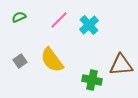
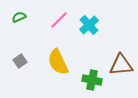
yellow semicircle: moved 6 px right, 2 px down; rotated 12 degrees clockwise
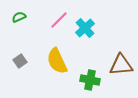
cyan cross: moved 4 px left, 3 px down
yellow semicircle: moved 1 px left, 1 px up
green cross: moved 2 px left
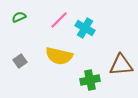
cyan cross: rotated 18 degrees counterclockwise
yellow semicircle: moved 2 px right, 5 px up; rotated 52 degrees counterclockwise
green cross: rotated 24 degrees counterclockwise
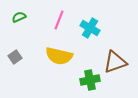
pink line: rotated 24 degrees counterclockwise
cyan cross: moved 5 px right
gray square: moved 5 px left, 4 px up
brown triangle: moved 6 px left, 3 px up; rotated 15 degrees counterclockwise
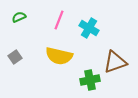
cyan cross: moved 1 px left
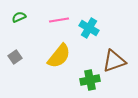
pink line: rotated 60 degrees clockwise
yellow semicircle: rotated 64 degrees counterclockwise
brown triangle: moved 1 px left, 1 px up
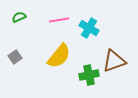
green cross: moved 1 px left, 5 px up
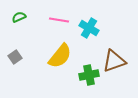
pink line: rotated 18 degrees clockwise
yellow semicircle: moved 1 px right
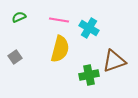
yellow semicircle: moved 7 px up; rotated 24 degrees counterclockwise
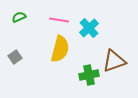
cyan cross: rotated 18 degrees clockwise
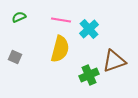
pink line: moved 2 px right
cyan cross: moved 1 px down
gray square: rotated 32 degrees counterclockwise
green cross: rotated 12 degrees counterclockwise
